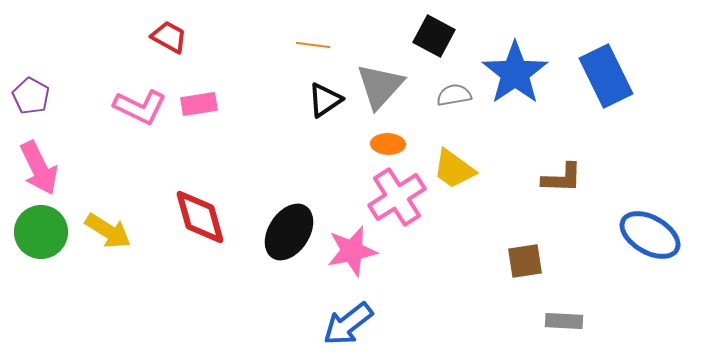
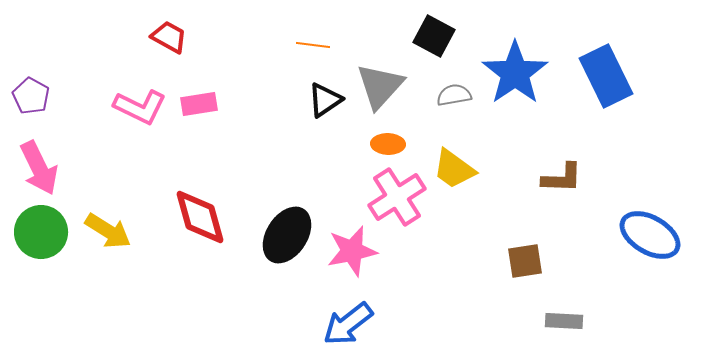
black ellipse: moved 2 px left, 3 px down
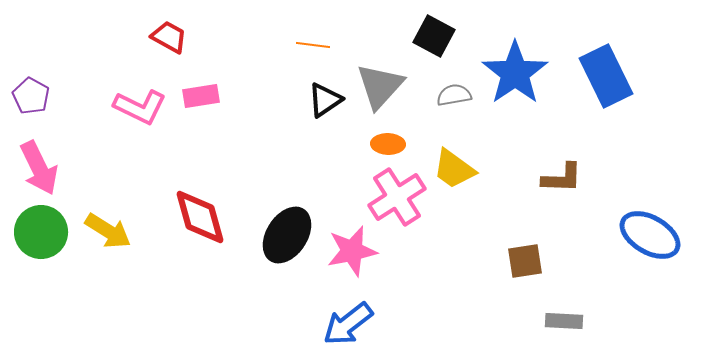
pink rectangle: moved 2 px right, 8 px up
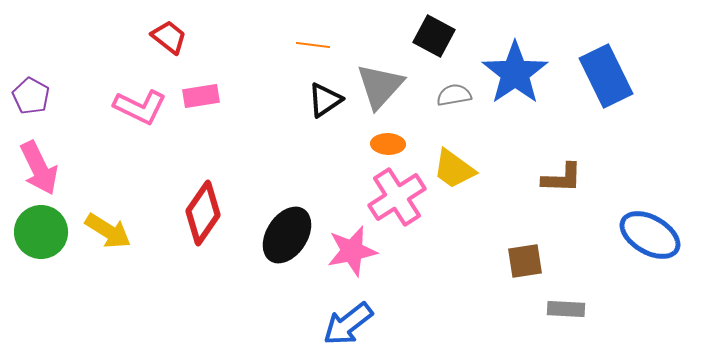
red trapezoid: rotated 9 degrees clockwise
red diamond: moved 3 px right, 4 px up; rotated 50 degrees clockwise
gray rectangle: moved 2 px right, 12 px up
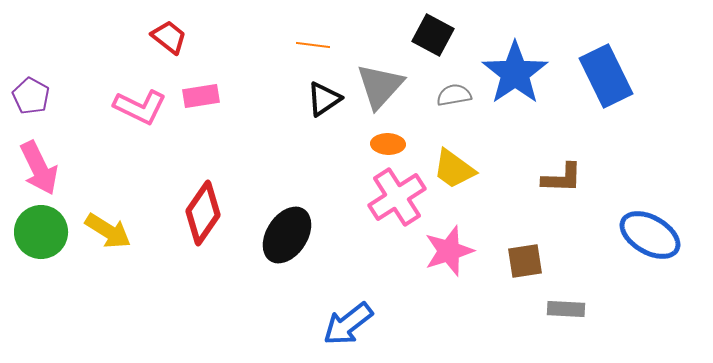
black square: moved 1 px left, 1 px up
black triangle: moved 1 px left, 1 px up
pink star: moved 97 px right; rotated 6 degrees counterclockwise
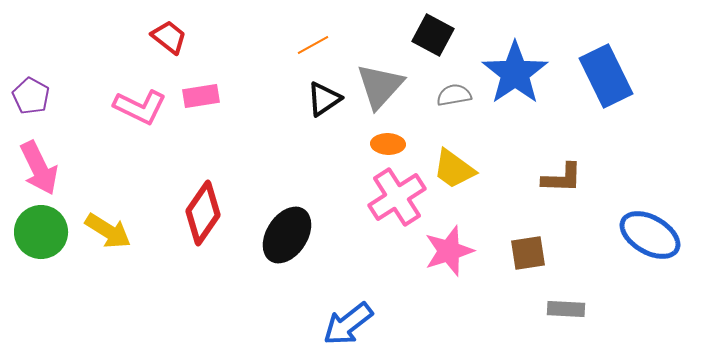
orange line: rotated 36 degrees counterclockwise
brown square: moved 3 px right, 8 px up
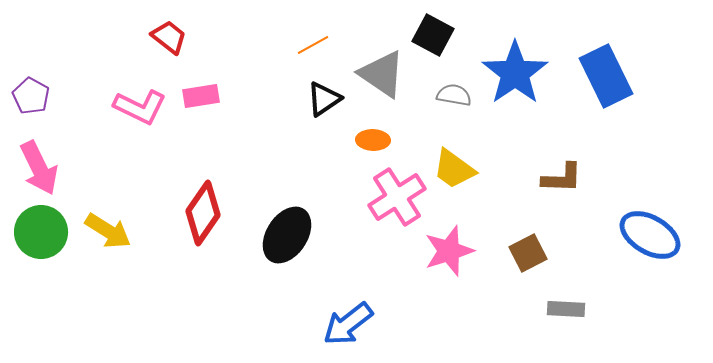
gray triangle: moved 2 px right, 12 px up; rotated 38 degrees counterclockwise
gray semicircle: rotated 20 degrees clockwise
orange ellipse: moved 15 px left, 4 px up
brown square: rotated 18 degrees counterclockwise
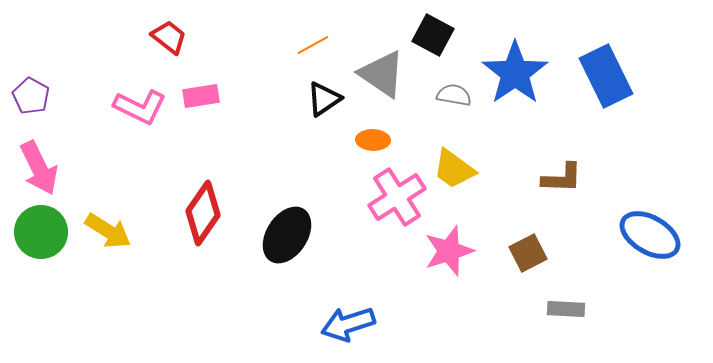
blue arrow: rotated 20 degrees clockwise
